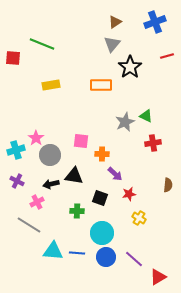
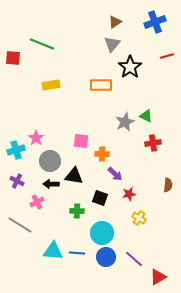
gray circle: moved 6 px down
black arrow: rotated 14 degrees clockwise
gray line: moved 9 px left
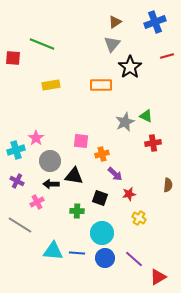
orange cross: rotated 16 degrees counterclockwise
blue circle: moved 1 px left, 1 px down
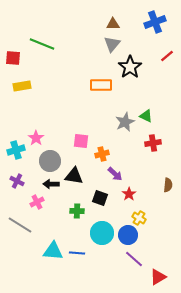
brown triangle: moved 2 px left, 2 px down; rotated 32 degrees clockwise
red line: rotated 24 degrees counterclockwise
yellow rectangle: moved 29 px left, 1 px down
red star: rotated 24 degrees counterclockwise
blue circle: moved 23 px right, 23 px up
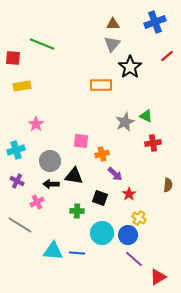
pink star: moved 14 px up
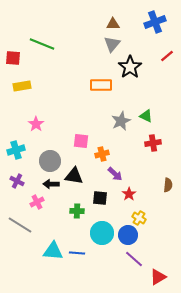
gray star: moved 4 px left, 1 px up
black square: rotated 14 degrees counterclockwise
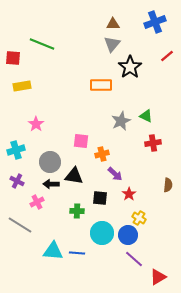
gray circle: moved 1 px down
